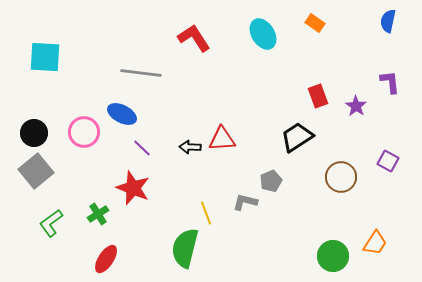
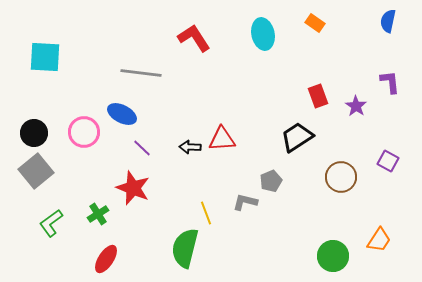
cyan ellipse: rotated 20 degrees clockwise
orange trapezoid: moved 4 px right, 3 px up
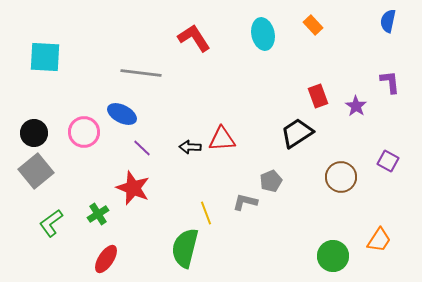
orange rectangle: moved 2 px left, 2 px down; rotated 12 degrees clockwise
black trapezoid: moved 4 px up
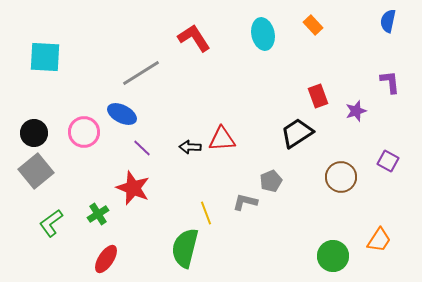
gray line: rotated 39 degrees counterclockwise
purple star: moved 5 px down; rotated 20 degrees clockwise
